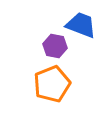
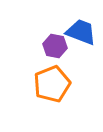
blue trapezoid: moved 7 px down
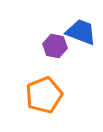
orange pentagon: moved 8 px left, 11 px down
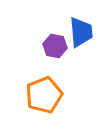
blue trapezoid: rotated 64 degrees clockwise
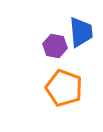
orange pentagon: moved 20 px right, 7 px up; rotated 30 degrees counterclockwise
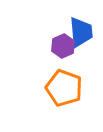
purple hexagon: moved 8 px right; rotated 25 degrees clockwise
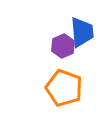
blue trapezoid: moved 1 px right
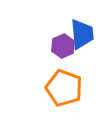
blue trapezoid: moved 2 px down
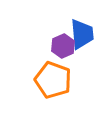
orange pentagon: moved 11 px left, 8 px up
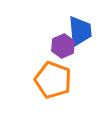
blue trapezoid: moved 2 px left, 3 px up
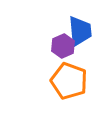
orange pentagon: moved 16 px right, 1 px down
